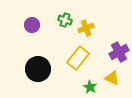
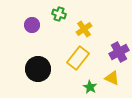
green cross: moved 6 px left, 6 px up
yellow cross: moved 2 px left, 1 px down; rotated 14 degrees counterclockwise
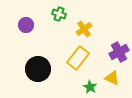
purple circle: moved 6 px left
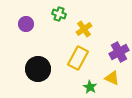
purple circle: moved 1 px up
yellow rectangle: rotated 10 degrees counterclockwise
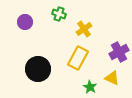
purple circle: moved 1 px left, 2 px up
